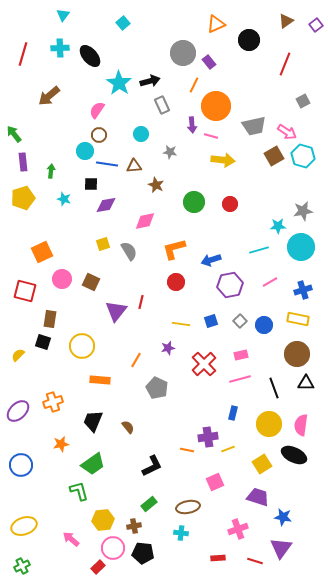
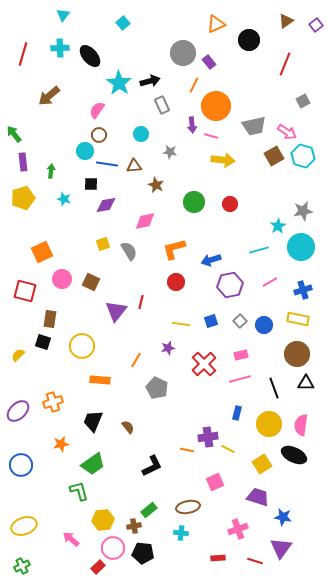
cyan star at (278, 226): rotated 28 degrees counterclockwise
blue rectangle at (233, 413): moved 4 px right
yellow line at (228, 449): rotated 48 degrees clockwise
green rectangle at (149, 504): moved 6 px down
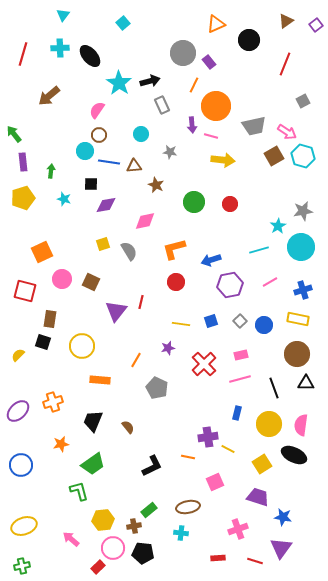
blue line at (107, 164): moved 2 px right, 2 px up
orange line at (187, 450): moved 1 px right, 7 px down
green cross at (22, 566): rotated 14 degrees clockwise
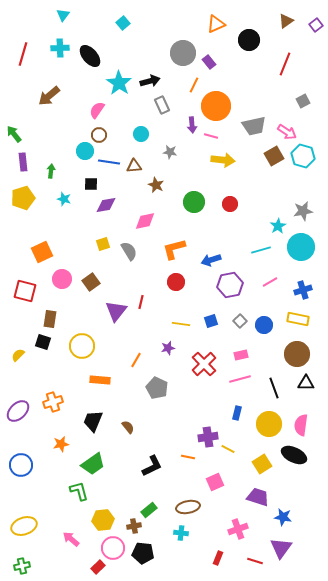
cyan line at (259, 250): moved 2 px right
brown square at (91, 282): rotated 30 degrees clockwise
red rectangle at (218, 558): rotated 64 degrees counterclockwise
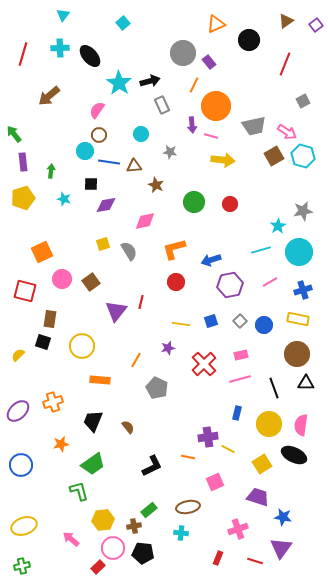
cyan circle at (301, 247): moved 2 px left, 5 px down
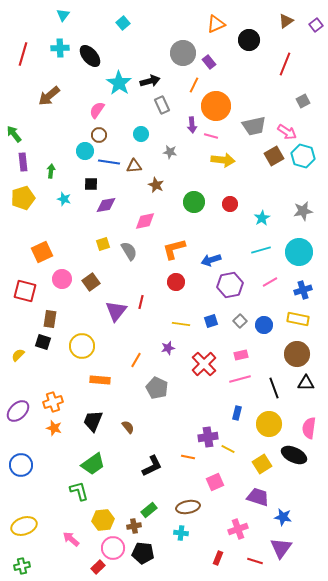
cyan star at (278, 226): moved 16 px left, 8 px up
pink semicircle at (301, 425): moved 8 px right, 3 px down
orange star at (61, 444): moved 7 px left, 16 px up; rotated 28 degrees clockwise
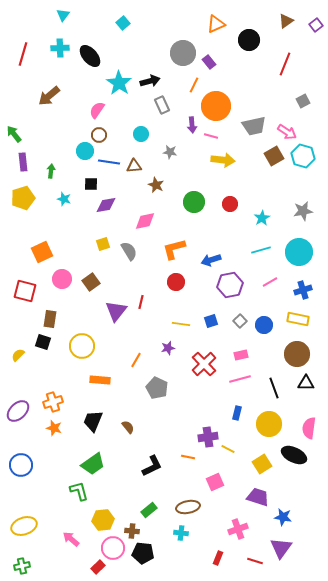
brown cross at (134, 526): moved 2 px left, 5 px down; rotated 16 degrees clockwise
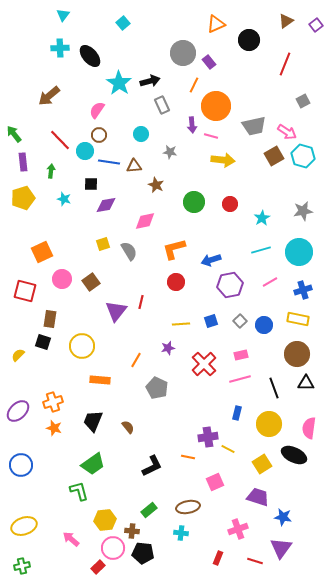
red line at (23, 54): moved 37 px right, 86 px down; rotated 60 degrees counterclockwise
yellow line at (181, 324): rotated 12 degrees counterclockwise
yellow hexagon at (103, 520): moved 2 px right
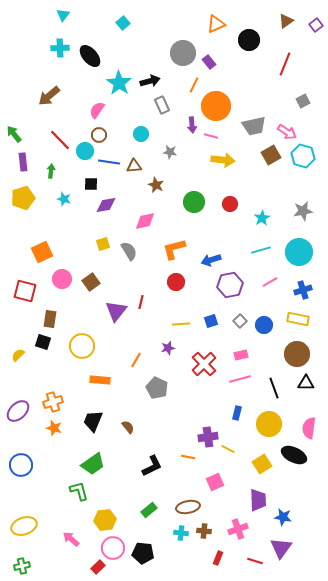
brown square at (274, 156): moved 3 px left, 1 px up
purple trapezoid at (258, 497): moved 3 px down; rotated 70 degrees clockwise
brown cross at (132, 531): moved 72 px right
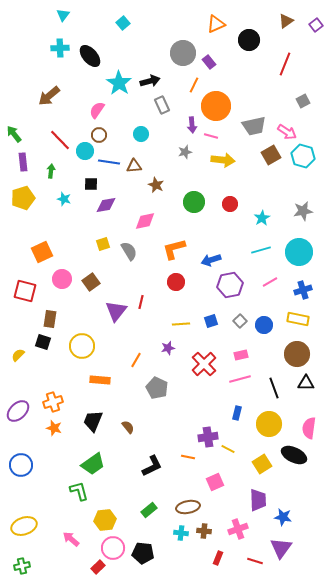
gray star at (170, 152): moved 15 px right; rotated 24 degrees counterclockwise
